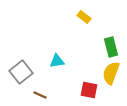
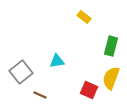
green rectangle: moved 1 px up; rotated 30 degrees clockwise
yellow semicircle: moved 5 px down
red square: rotated 12 degrees clockwise
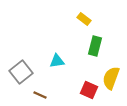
yellow rectangle: moved 2 px down
green rectangle: moved 16 px left
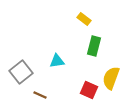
green rectangle: moved 1 px left
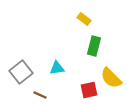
cyan triangle: moved 7 px down
yellow semicircle: rotated 65 degrees counterclockwise
red square: rotated 36 degrees counterclockwise
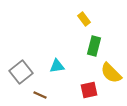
yellow rectangle: rotated 16 degrees clockwise
cyan triangle: moved 2 px up
yellow semicircle: moved 5 px up
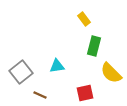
red square: moved 4 px left, 3 px down
